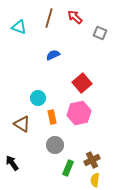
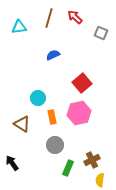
cyan triangle: rotated 28 degrees counterclockwise
gray square: moved 1 px right
yellow semicircle: moved 5 px right
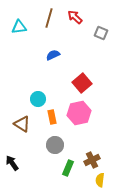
cyan circle: moved 1 px down
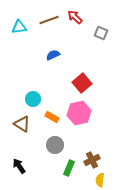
brown line: moved 2 px down; rotated 54 degrees clockwise
cyan circle: moved 5 px left
orange rectangle: rotated 48 degrees counterclockwise
black arrow: moved 7 px right, 3 px down
green rectangle: moved 1 px right
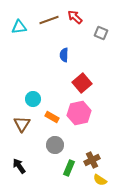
blue semicircle: moved 11 px right; rotated 64 degrees counterclockwise
brown triangle: rotated 30 degrees clockwise
yellow semicircle: rotated 64 degrees counterclockwise
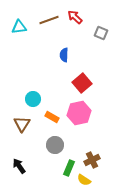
yellow semicircle: moved 16 px left
